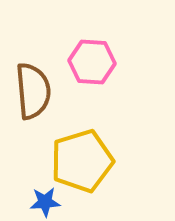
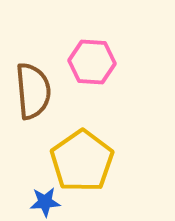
yellow pentagon: rotated 18 degrees counterclockwise
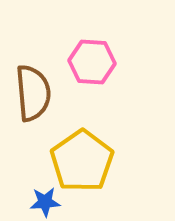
brown semicircle: moved 2 px down
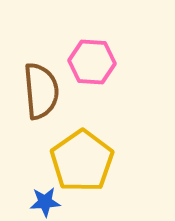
brown semicircle: moved 8 px right, 2 px up
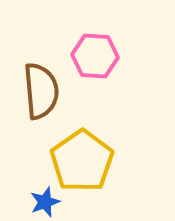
pink hexagon: moved 3 px right, 6 px up
blue star: rotated 16 degrees counterclockwise
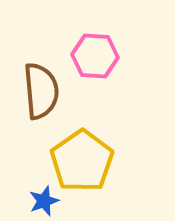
blue star: moved 1 px left, 1 px up
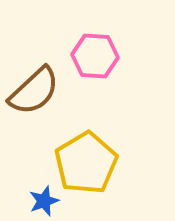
brown semicircle: moved 7 px left; rotated 52 degrees clockwise
yellow pentagon: moved 4 px right, 2 px down; rotated 4 degrees clockwise
